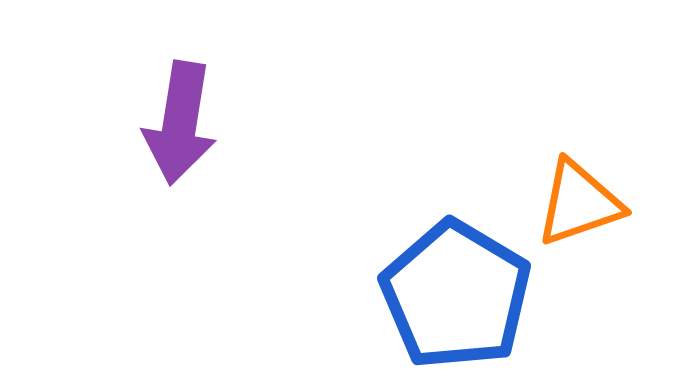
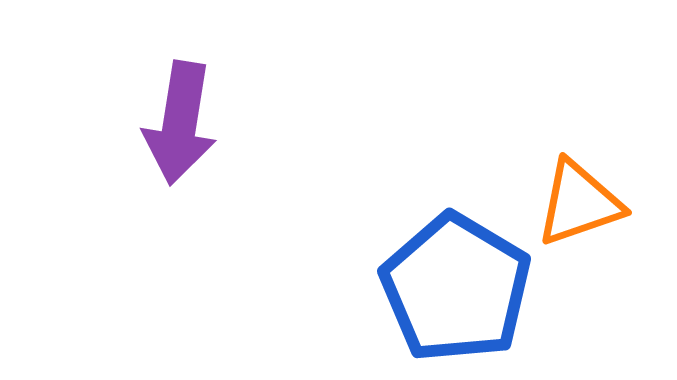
blue pentagon: moved 7 px up
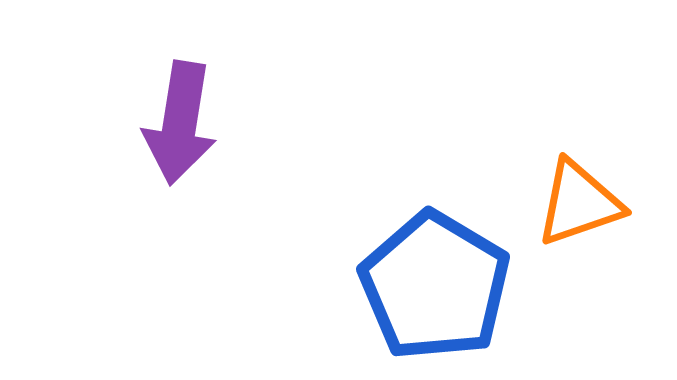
blue pentagon: moved 21 px left, 2 px up
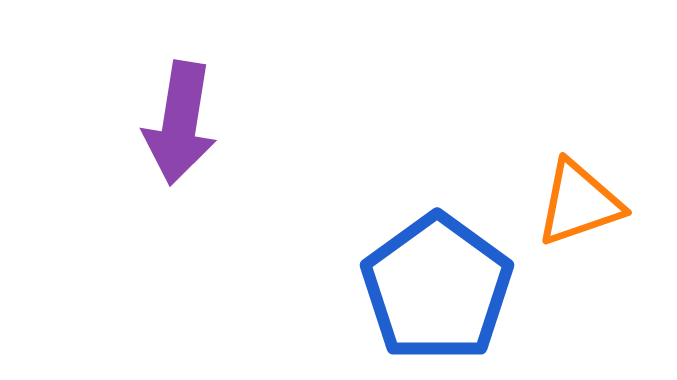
blue pentagon: moved 2 px right, 2 px down; rotated 5 degrees clockwise
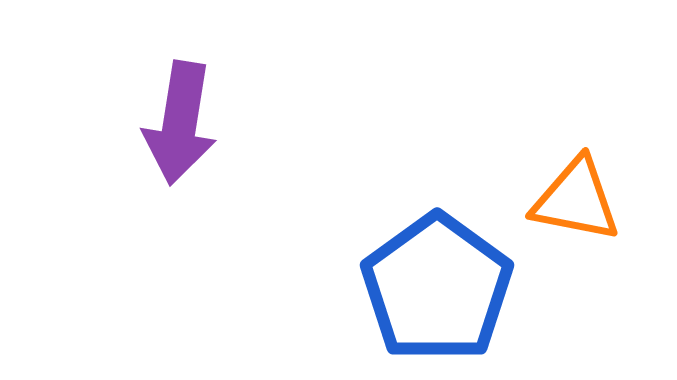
orange triangle: moved 3 px left, 3 px up; rotated 30 degrees clockwise
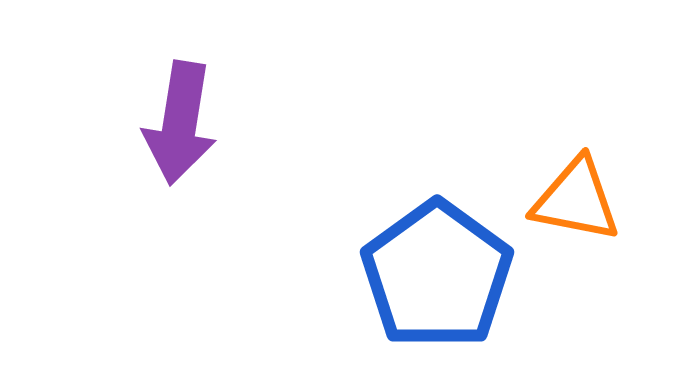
blue pentagon: moved 13 px up
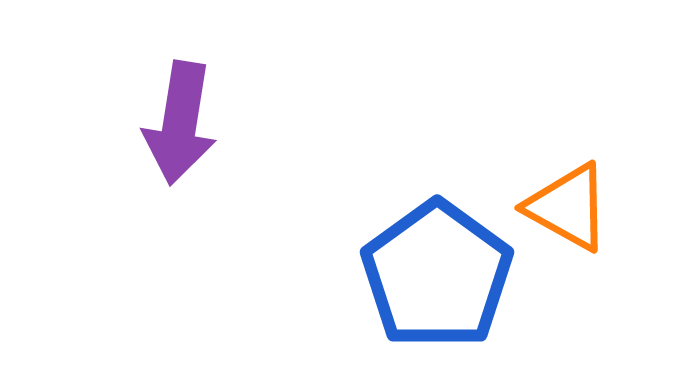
orange triangle: moved 8 px left, 7 px down; rotated 18 degrees clockwise
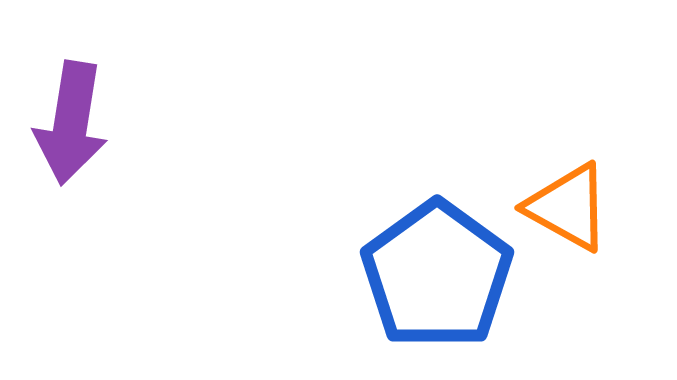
purple arrow: moved 109 px left
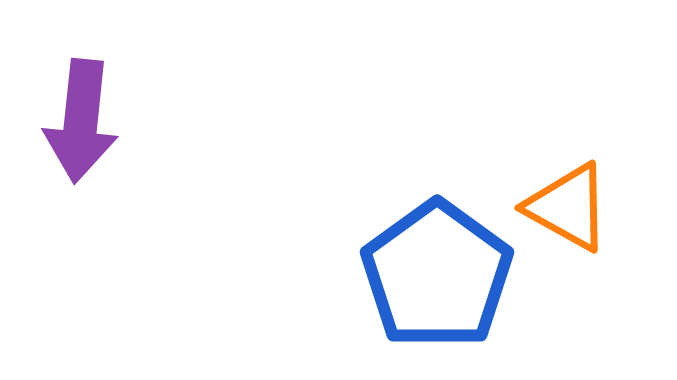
purple arrow: moved 10 px right, 2 px up; rotated 3 degrees counterclockwise
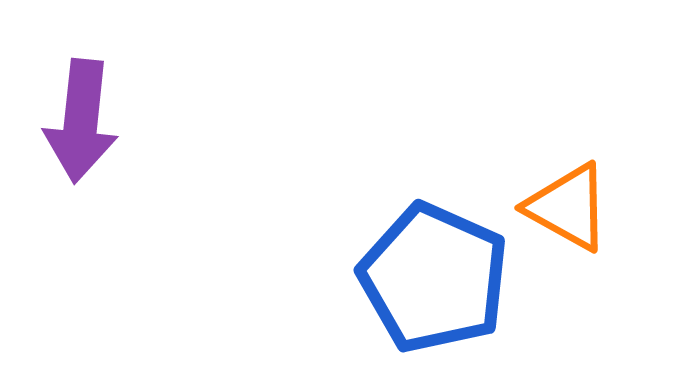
blue pentagon: moved 3 px left, 3 px down; rotated 12 degrees counterclockwise
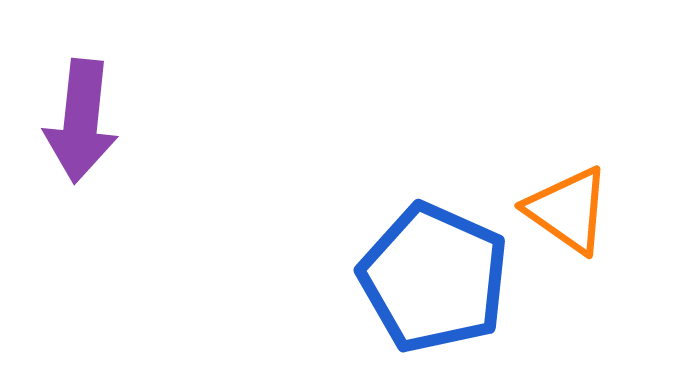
orange triangle: moved 3 px down; rotated 6 degrees clockwise
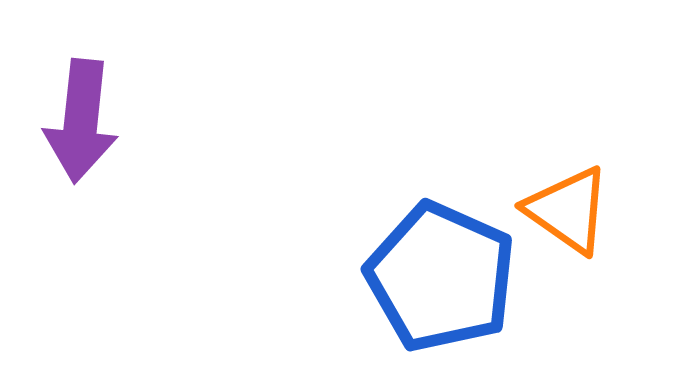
blue pentagon: moved 7 px right, 1 px up
